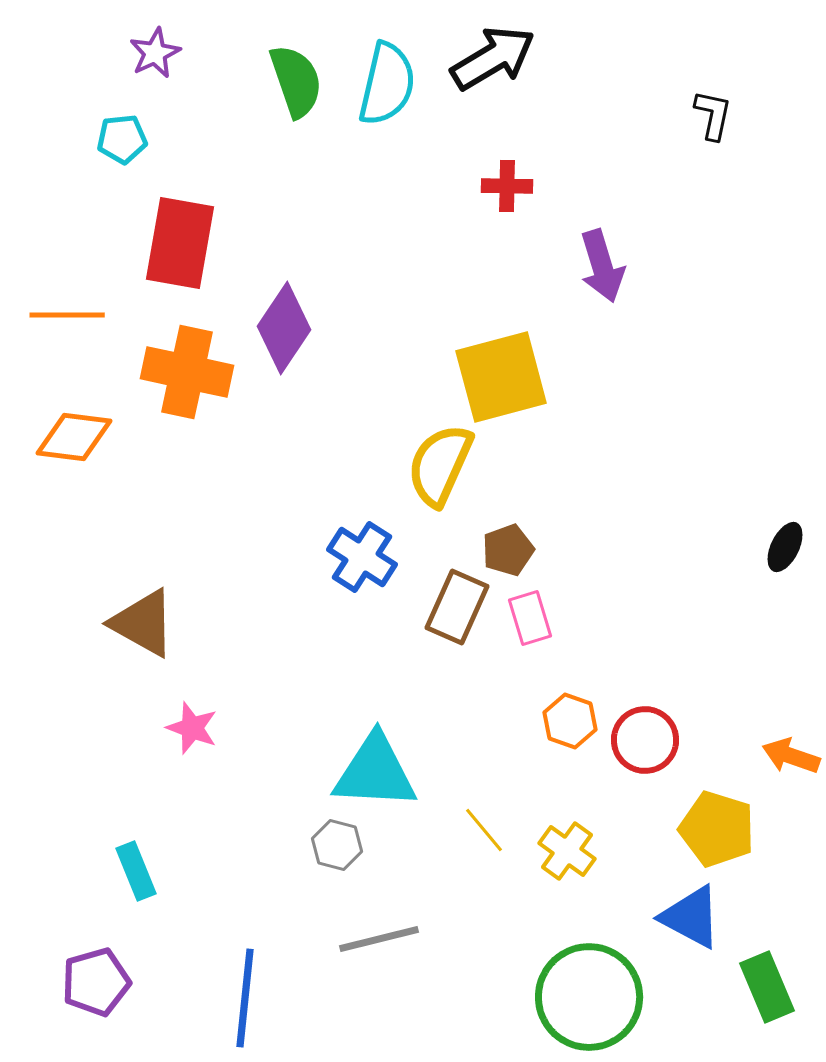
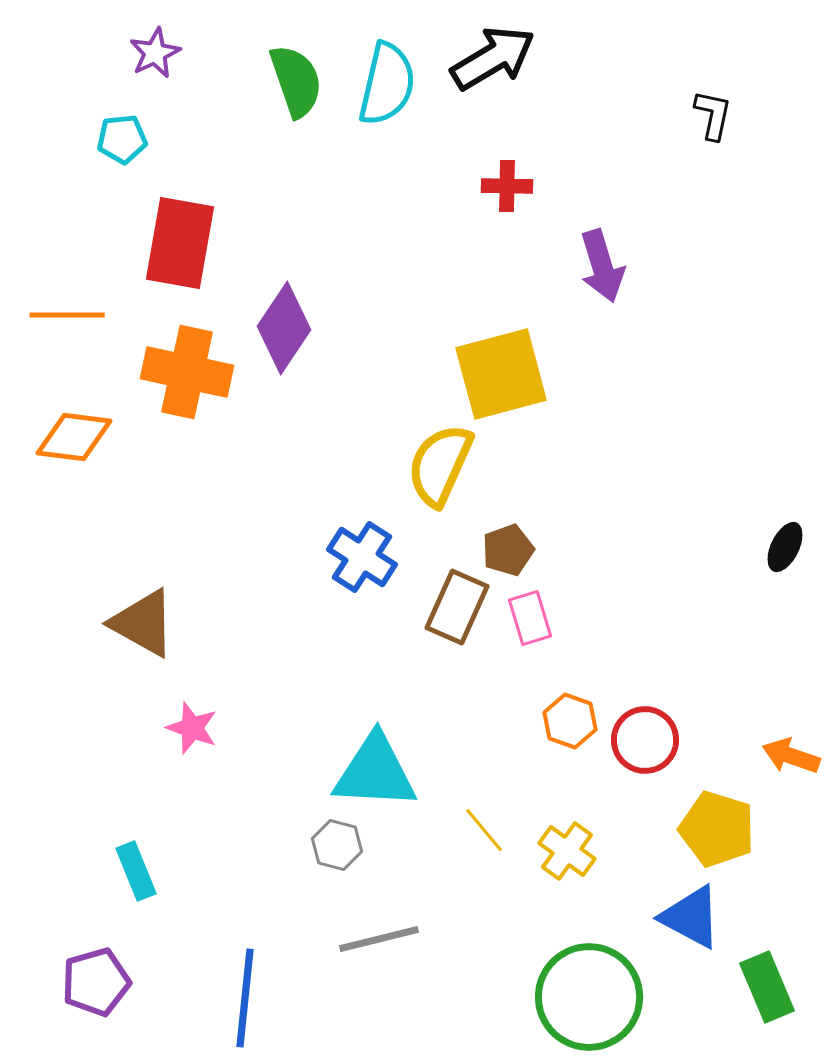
yellow square: moved 3 px up
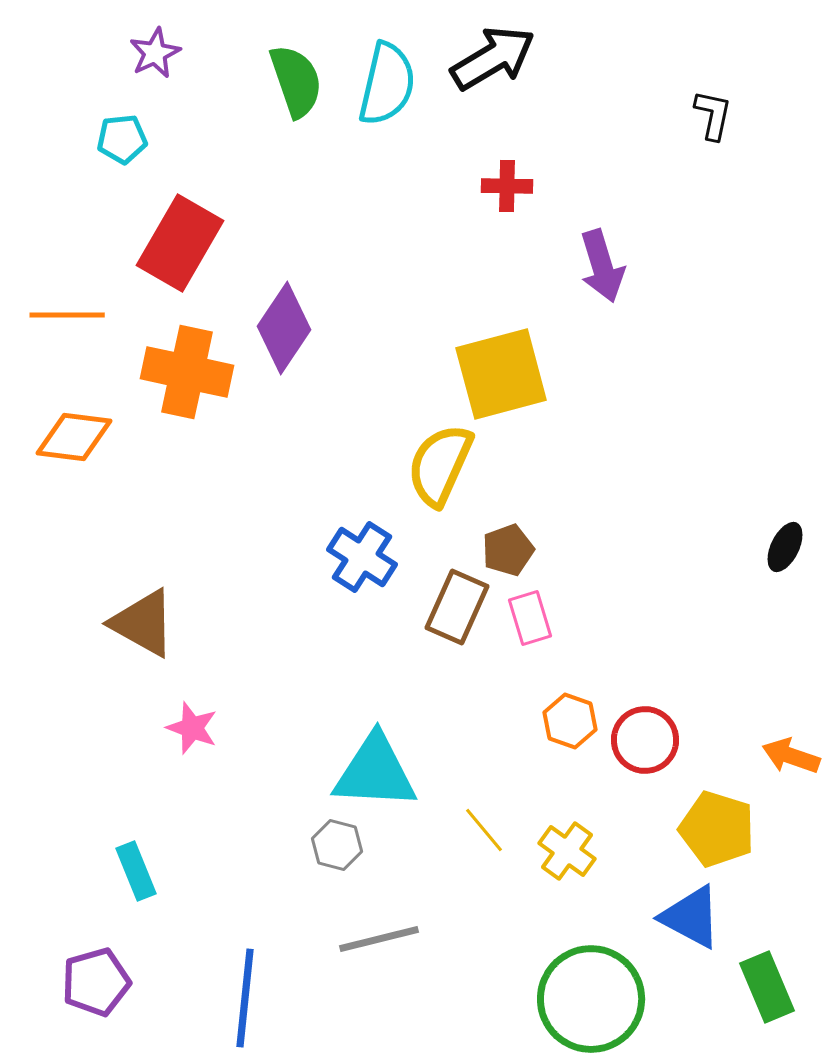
red rectangle: rotated 20 degrees clockwise
green circle: moved 2 px right, 2 px down
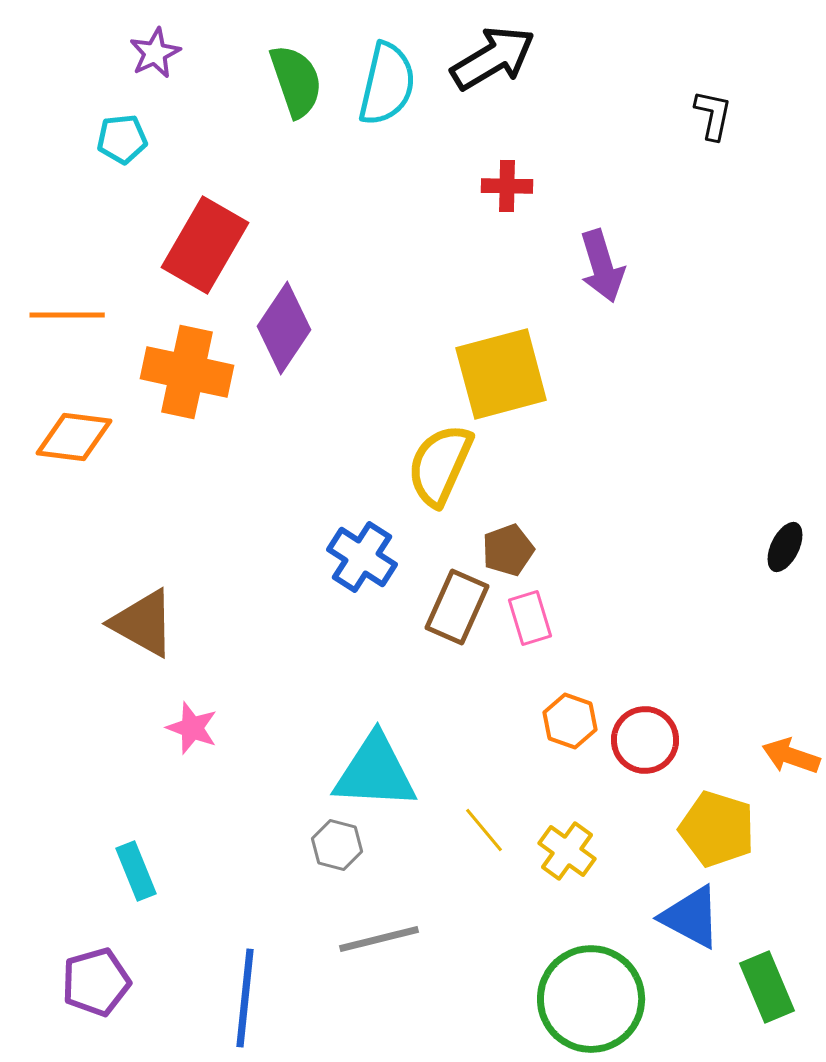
red rectangle: moved 25 px right, 2 px down
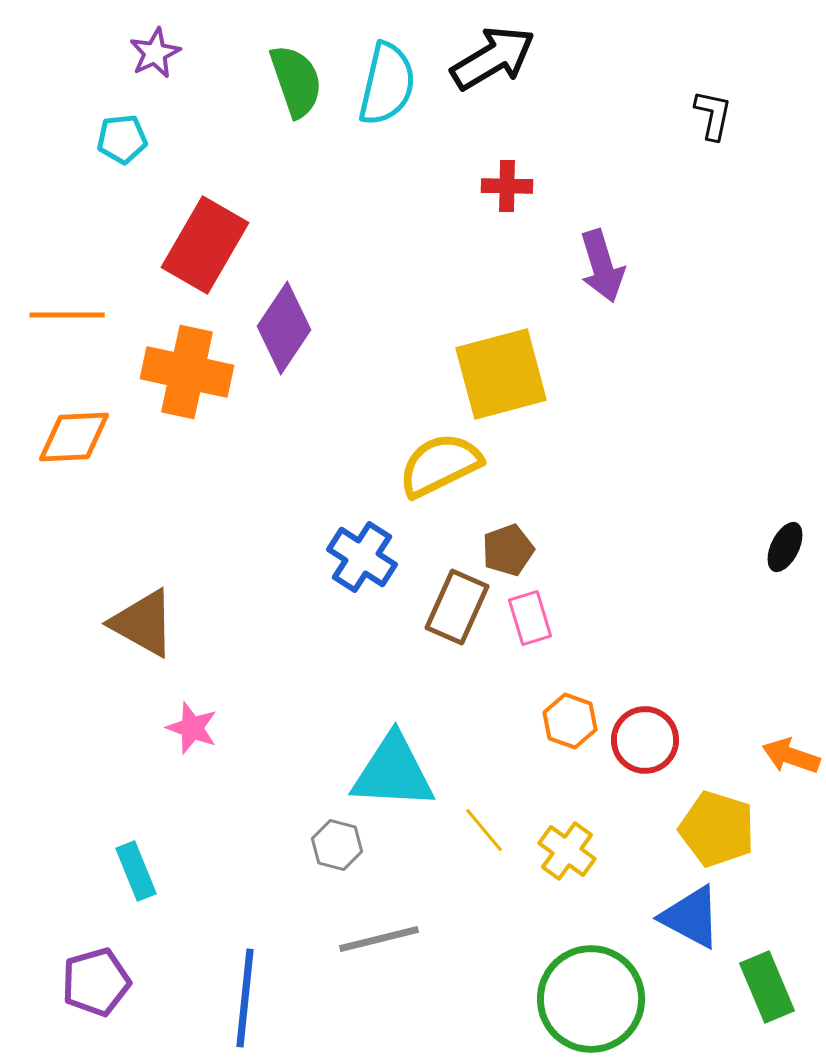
orange diamond: rotated 10 degrees counterclockwise
yellow semicircle: rotated 40 degrees clockwise
cyan triangle: moved 18 px right
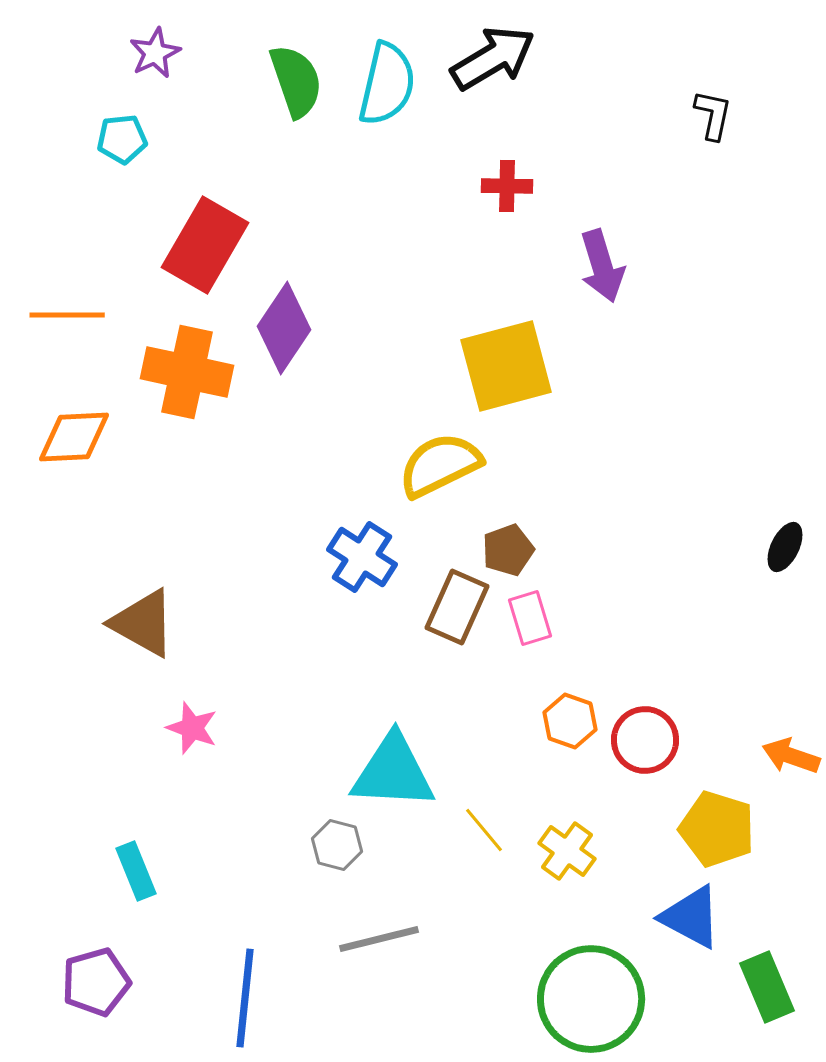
yellow square: moved 5 px right, 8 px up
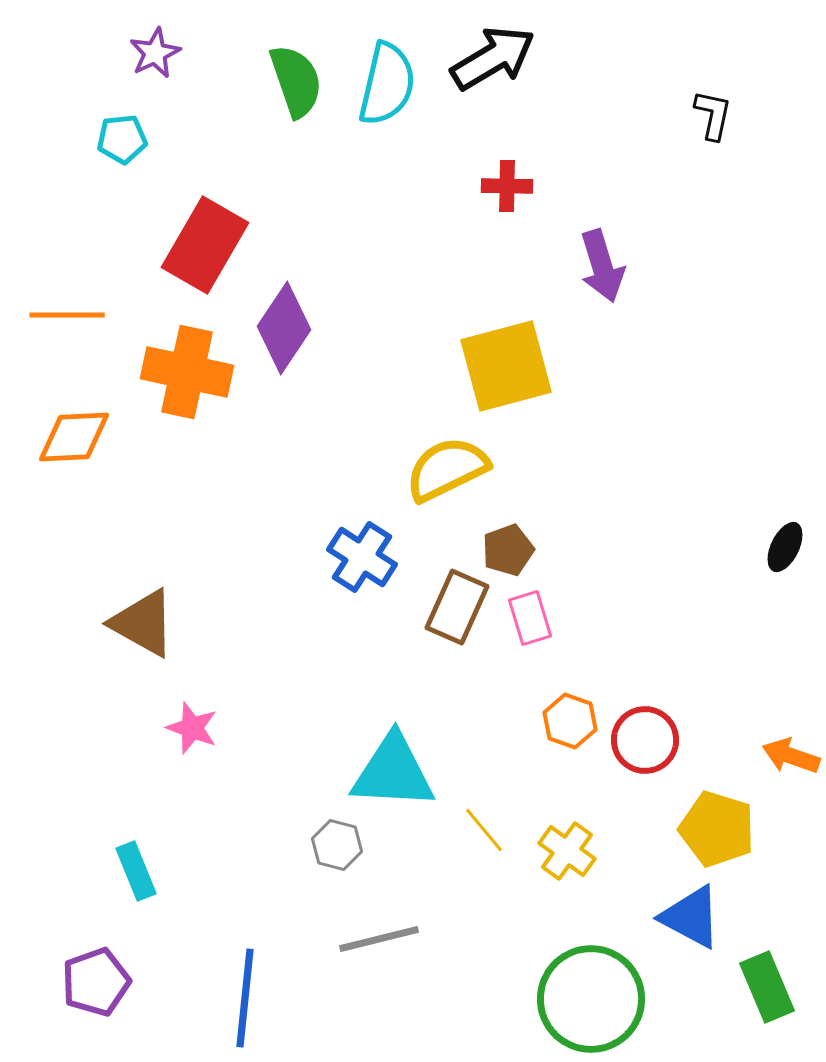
yellow semicircle: moved 7 px right, 4 px down
purple pentagon: rotated 4 degrees counterclockwise
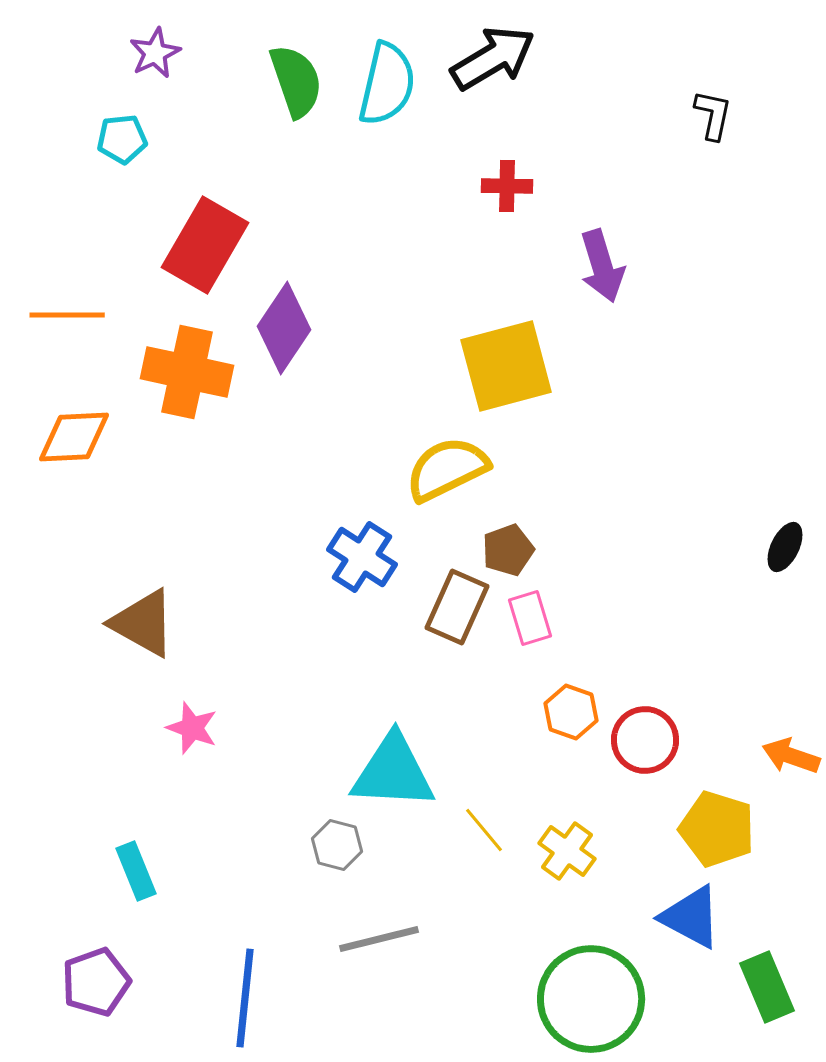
orange hexagon: moved 1 px right, 9 px up
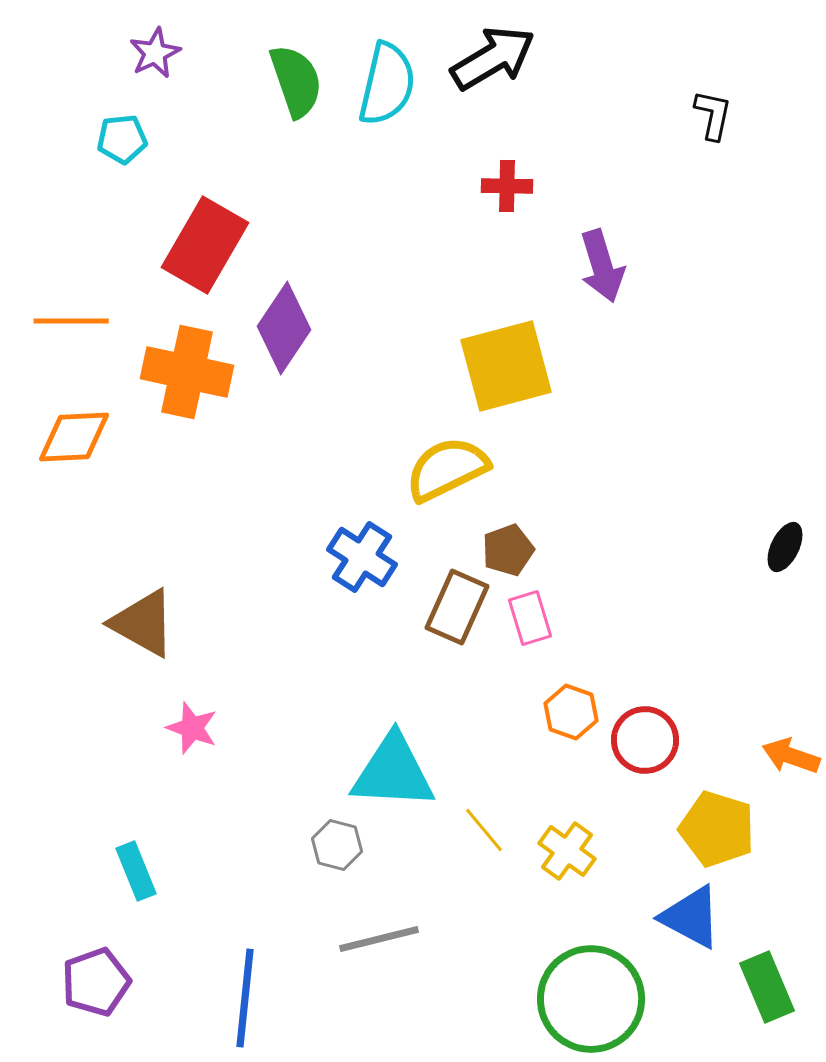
orange line: moved 4 px right, 6 px down
